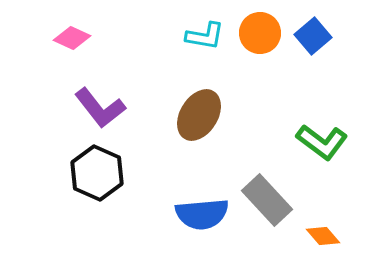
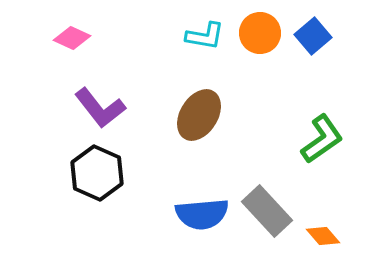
green L-shape: moved 3 px up; rotated 72 degrees counterclockwise
gray rectangle: moved 11 px down
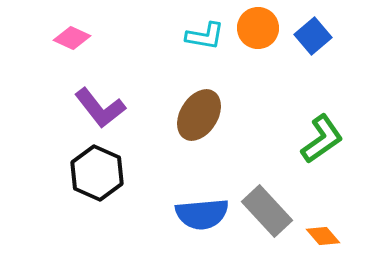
orange circle: moved 2 px left, 5 px up
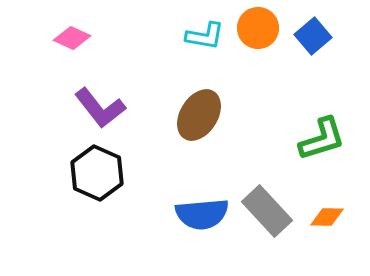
green L-shape: rotated 18 degrees clockwise
orange diamond: moved 4 px right, 19 px up; rotated 48 degrees counterclockwise
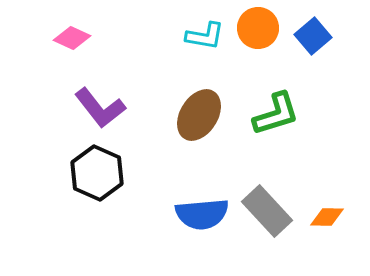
green L-shape: moved 46 px left, 25 px up
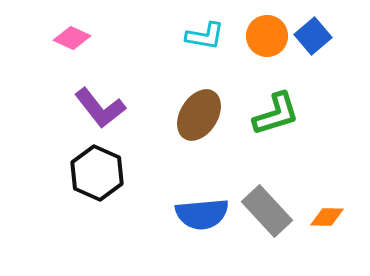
orange circle: moved 9 px right, 8 px down
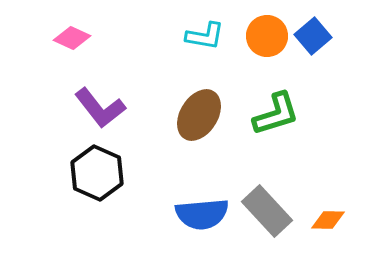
orange diamond: moved 1 px right, 3 px down
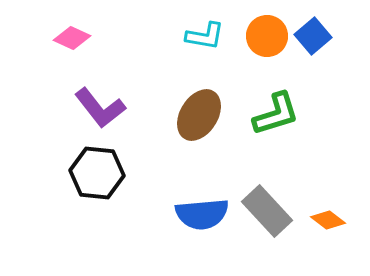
black hexagon: rotated 18 degrees counterclockwise
orange diamond: rotated 36 degrees clockwise
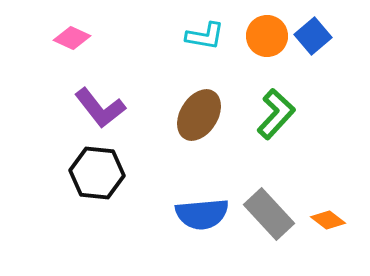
green L-shape: rotated 30 degrees counterclockwise
gray rectangle: moved 2 px right, 3 px down
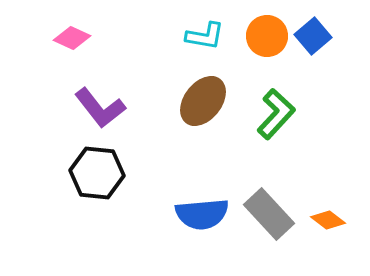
brown ellipse: moved 4 px right, 14 px up; rotated 6 degrees clockwise
